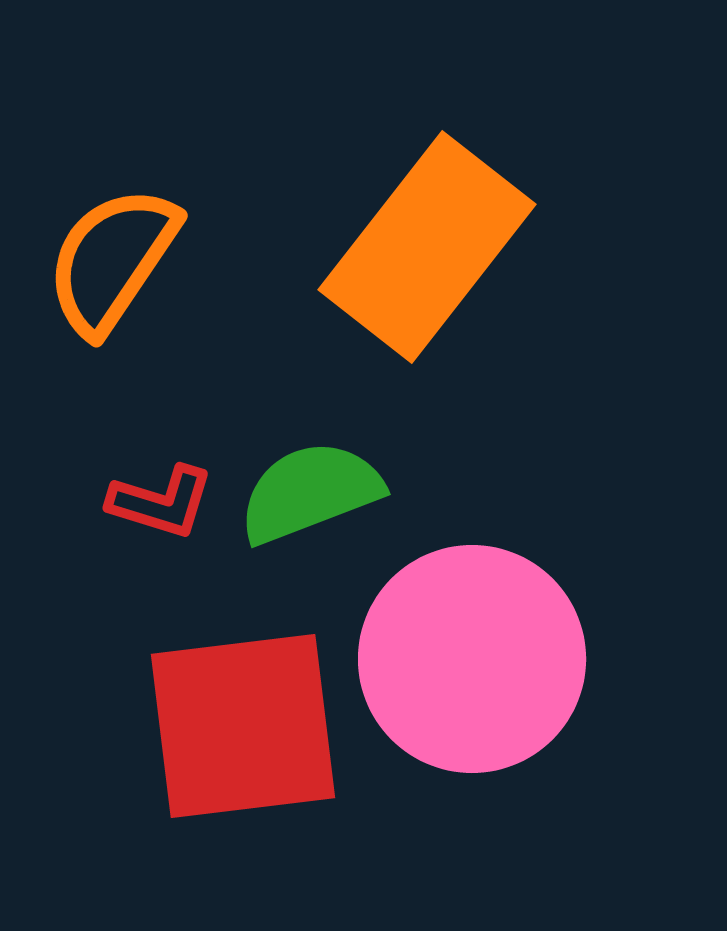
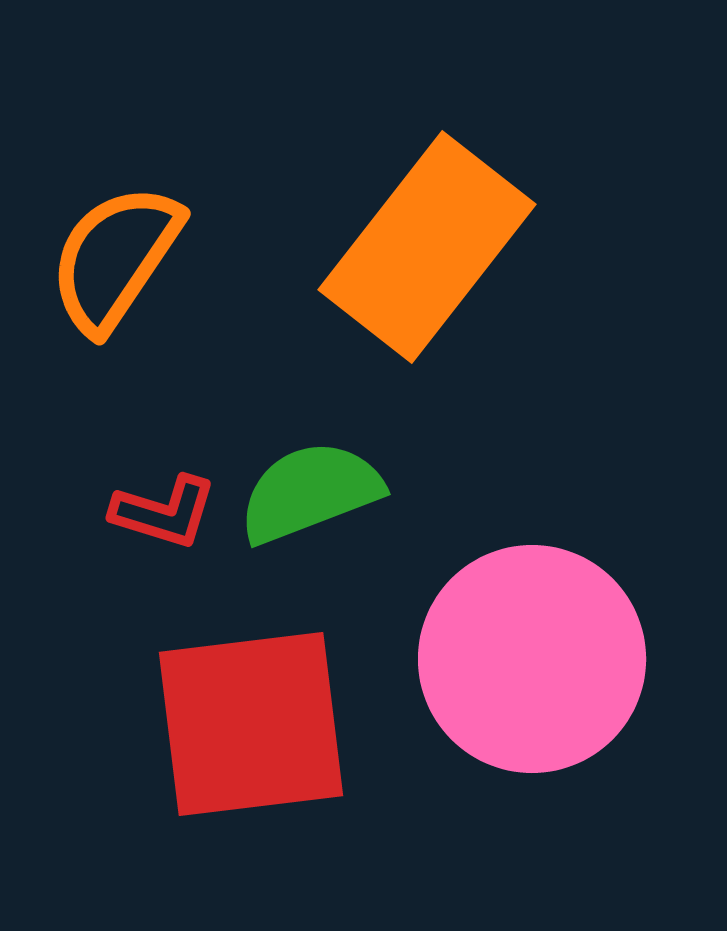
orange semicircle: moved 3 px right, 2 px up
red L-shape: moved 3 px right, 10 px down
pink circle: moved 60 px right
red square: moved 8 px right, 2 px up
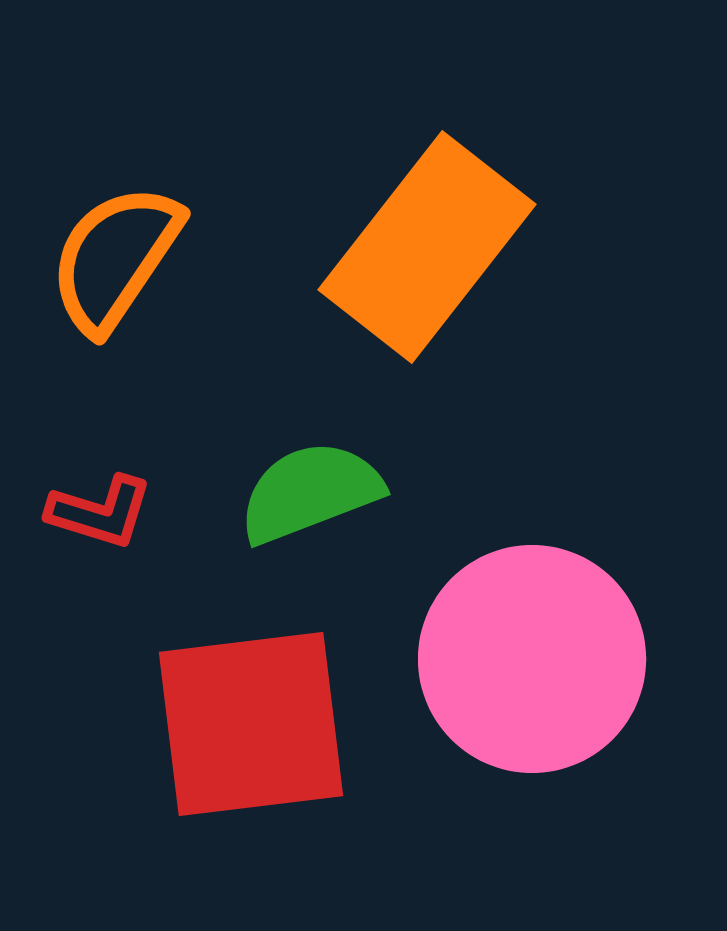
red L-shape: moved 64 px left
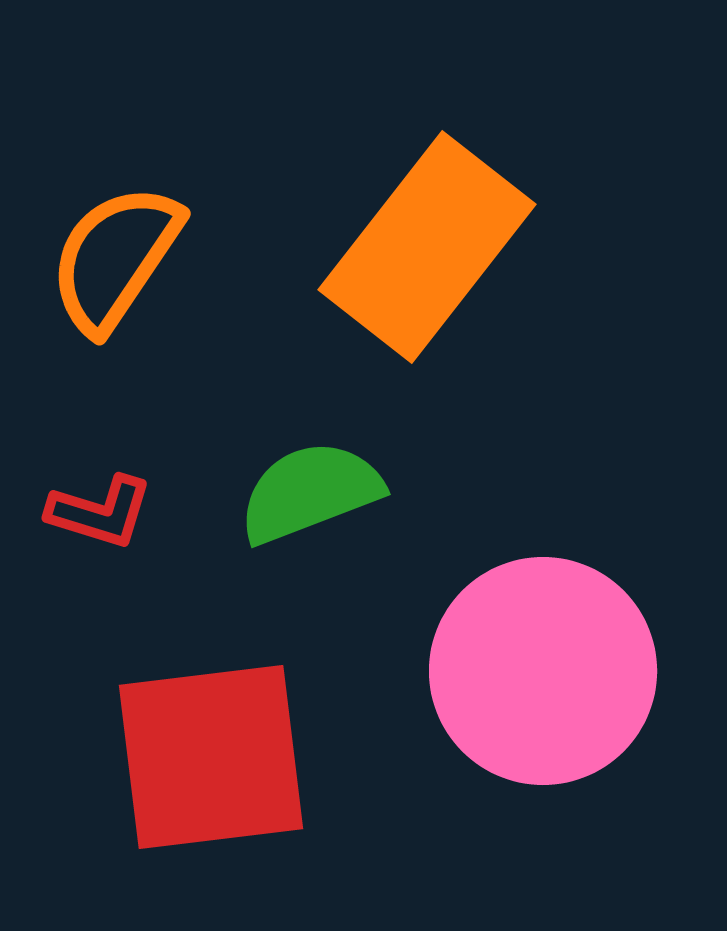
pink circle: moved 11 px right, 12 px down
red square: moved 40 px left, 33 px down
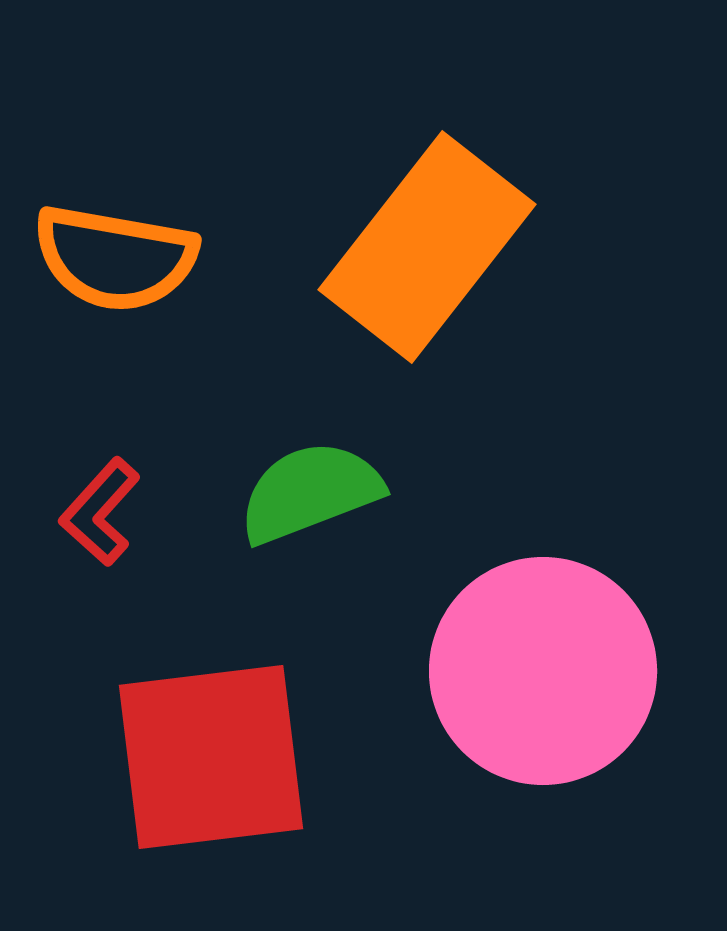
orange semicircle: rotated 114 degrees counterclockwise
red L-shape: rotated 115 degrees clockwise
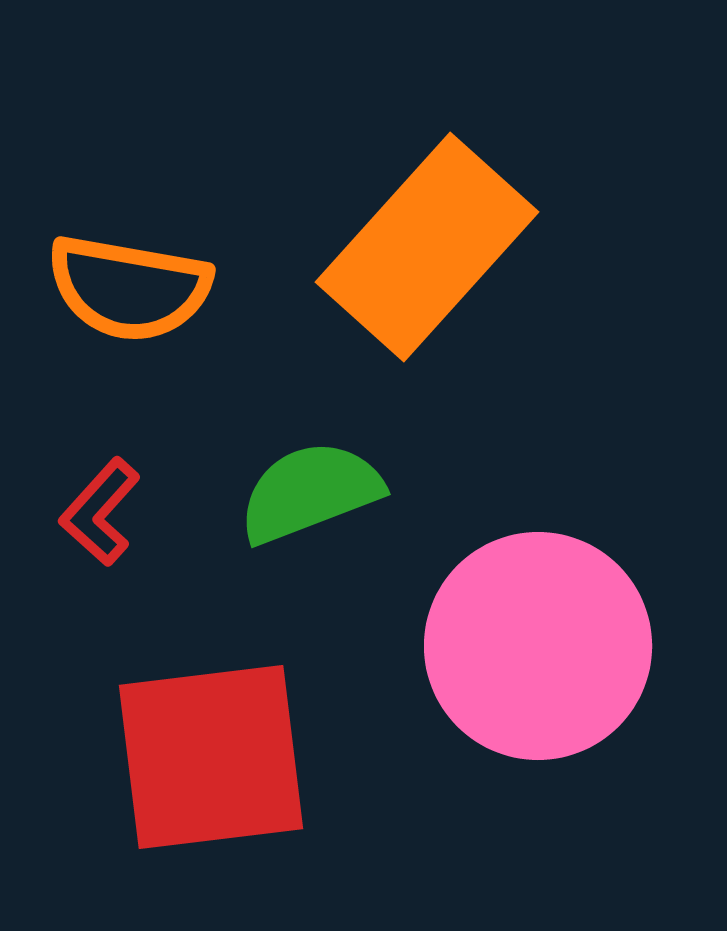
orange rectangle: rotated 4 degrees clockwise
orange semicircle: moved 14 px right, 30 px down
pink circle: moved 5 px left, 25 px up
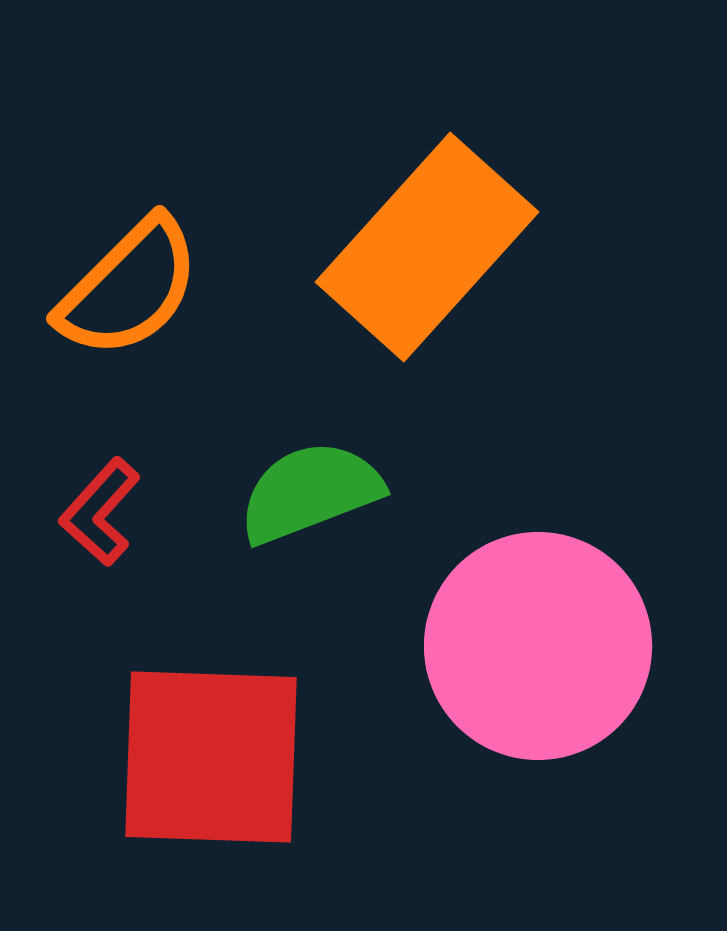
orange semicircle: rotated 55 degrees counterclockwise
red square: rotated 9 degrees clockwise
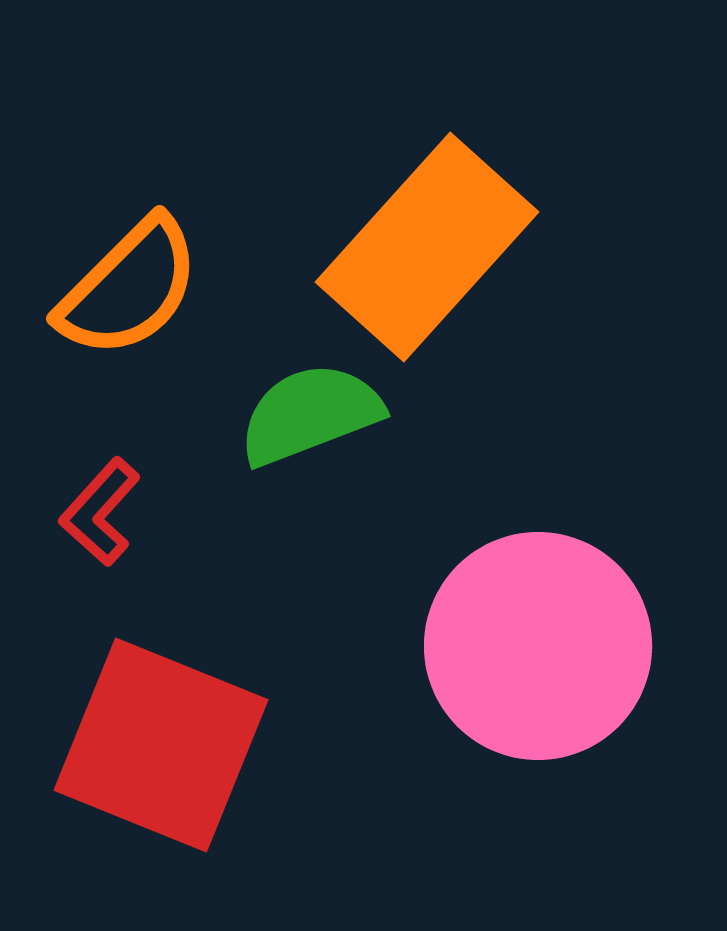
green semicircle: moved 78 px up
red square: moved 50 px left, 12 px up; rotated 20 degrees clockwise
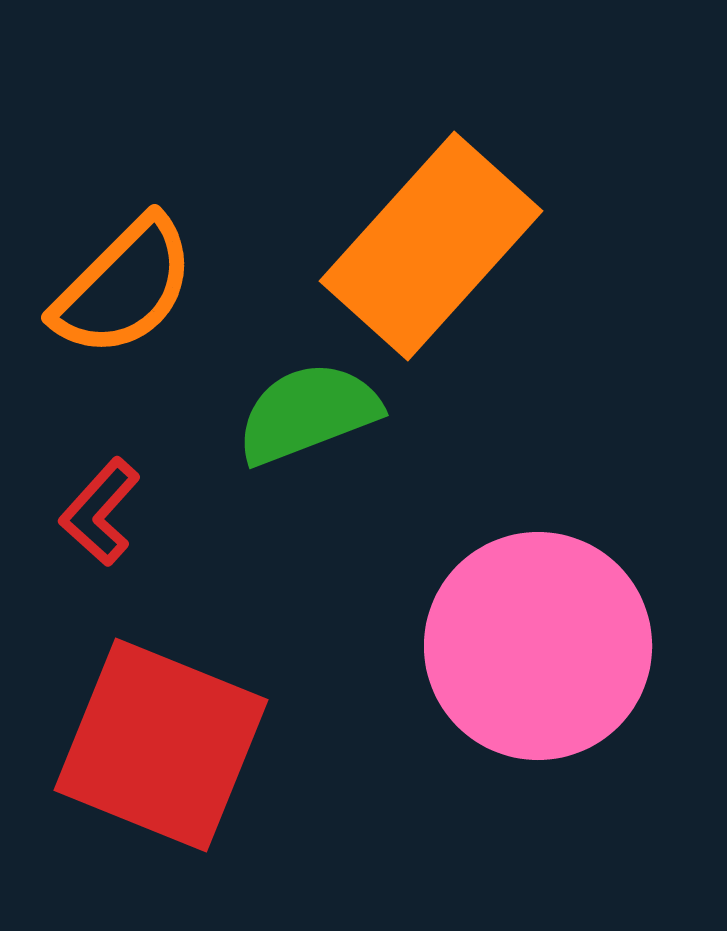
orange rectangle: moved 4 px right, 1 px up
orange semicircle: moved 5 px left, 1 px up
green semicircle: moved 2 px left, 1 px up
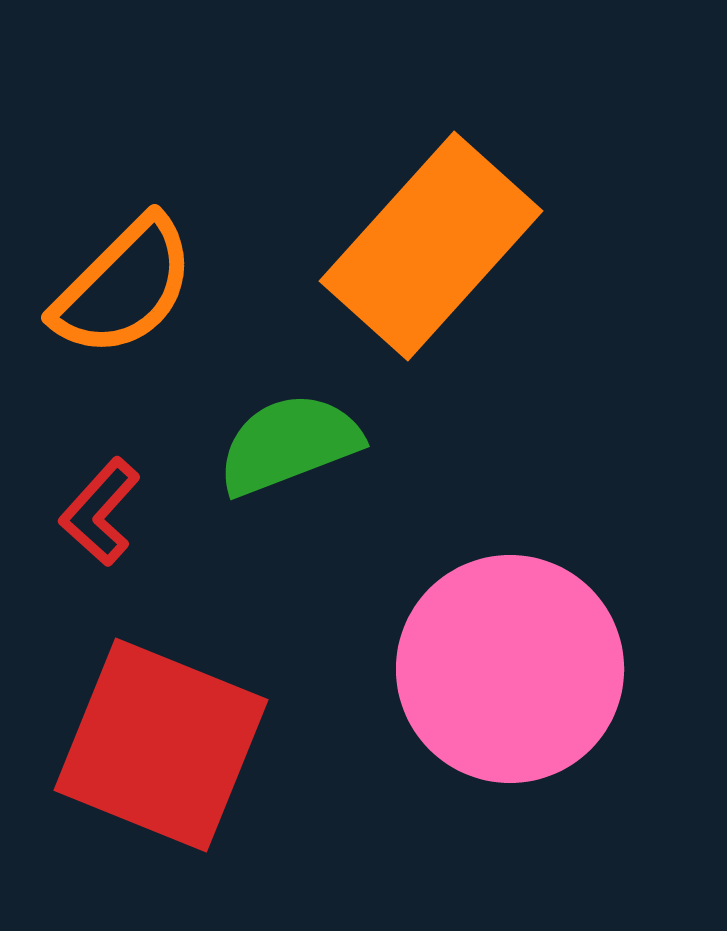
green semicircle: moved 19 px left, 31 px down
pink circle: moved 28 px left, 23 px down
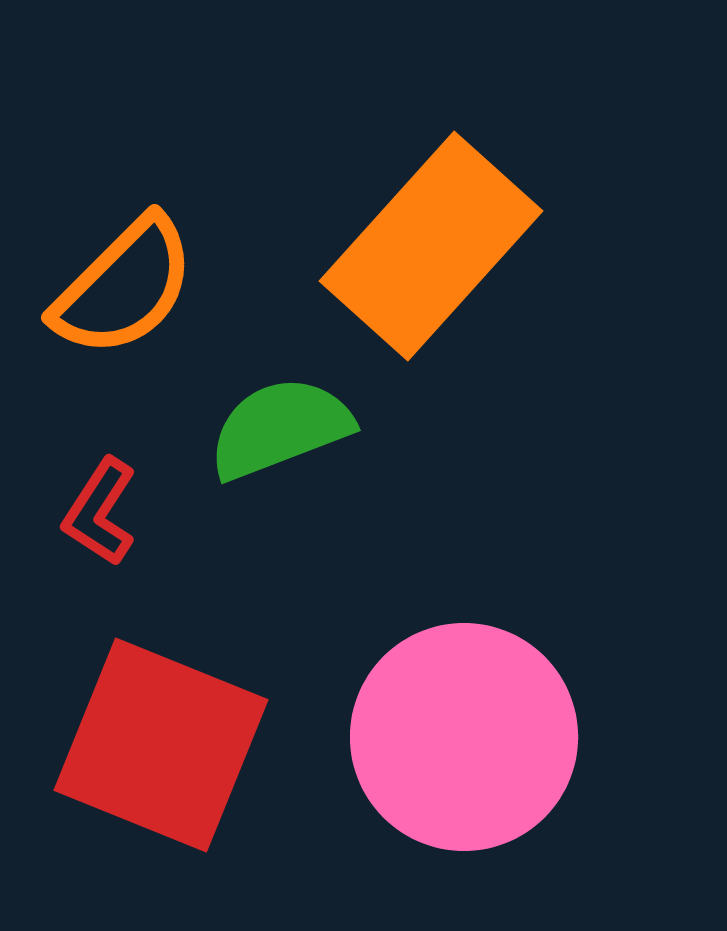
green semicircle: moved 9 px left, 16 px up
red L-shape: rotated 9 degrees counterclockwise
pink circle: moved 46 px left, 68 px down
